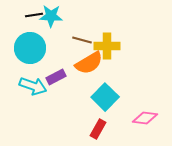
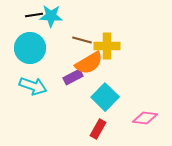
purple rectangle: moved 17 px right
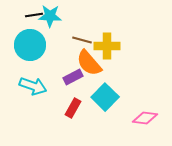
cyan star: moved 1 px left
cyan circle: moved 3 px up
orange semicircle: rotated 80 degrees clockwise
red rectangle: moved 25 px left, 21 px up
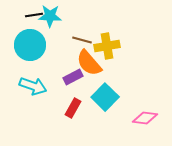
yellow cross: rotated 10 degrees counterclockwise
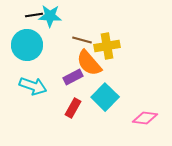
cyan circle: moved 3 px left
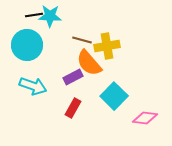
cyan square: moved 9 px right, 1 px up
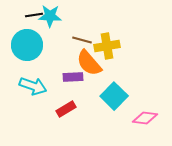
purple rectangle: rotated 24 degrees clockwise
red rectangle: moved 7 px left, 1 px down; rotated 30 degrees clockwise
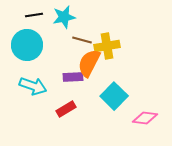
cyan star: moved 14 px right, 1 px down; rotated 15 degrees counterclockwise
orange semicircle: rotated 68 degrees clockwise
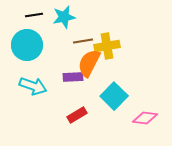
brown line: moved 1 px right, 1 px down; rotated 24 degrees counterclockwise
red rectangle: moved 11 px right, 6 px down
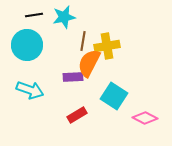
brown line: rotated 72 degrees counterclockwise
cyan arrow: moved 3 px left, 4 px down
cyan square: rotated 12 degrees counterclockwise
pink diamond: rotated 20 degrees clockwise
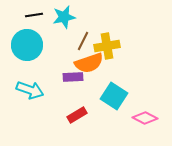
brown line: rotated 18 degrees clockwise
orange semicircle: rotated 136 degrees counterclockwise
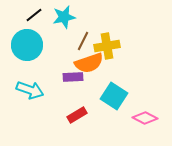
black line: rotated 30 degrees counterclockwise
